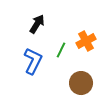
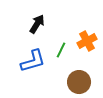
orange cross: moved 1 px right
blue L-shape: rotated 48 degrees clockwise
brown circle: moved 2 px left, 1 px up
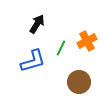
green line: moved 2 px up
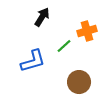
black arrow: moved 5 px right, 7 px up
orange cross: moved 10 px up; rotated 12 degrees clockwise
green line: moved 3 px right, 2 px up; rotated 21 degrees clockwise
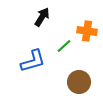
orange cross: rotated 24 degrees clockwise
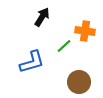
orange cross: moved 2 px left
blue L-shape: moved 1 px left, 1 px down
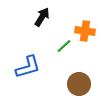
blue L-shape: moved 4 px left, 5 px down
brown circle: moved 2 px down
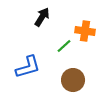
brown circle: moved 6 px left, 4 px up
